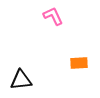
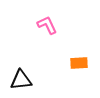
pink L-shape: moved 6 px left, 9 px down
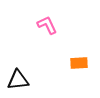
black triangle: moved 3 px left
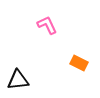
orange rectangle: rotated 30 degrees clockwise
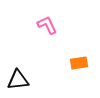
orange rectangle: rotated 36 degrees counterclockwise
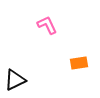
black triangle: moved 3 px left; rotated 20 degrees counterclockwise
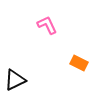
orange rectangle: rotated 36 degrees clockwise
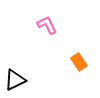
orange rectangle: moved 1 px up; rotated 30 degrees clockwise
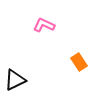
pink L-shape: moved 3 px left; rotated 40 degrees counterclockwise
